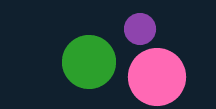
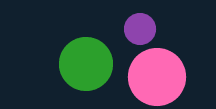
green circle: moved 3 px left, 2 px down
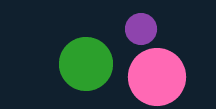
purple circle: moved 1 px right
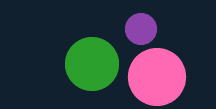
green circle: moved 6 px right
